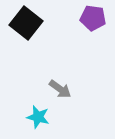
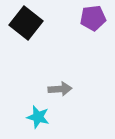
purple pentagon: rotated 15 degrees counterclockwise
gray arrow: rotated 40 degrees counterclockwise
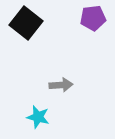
gray arrow: moved 1 px right, 4 px up
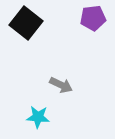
gray arrow: rotated 30 degrees clockwise
cyan star: rotated 10 degrees counterclockwise
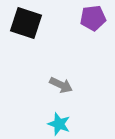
black square: rotated 20 degrees counterclockwise
cyan star: moved 21 px right, 7 px down; rotated 15 degrees clockwise
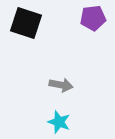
gray arrow: rotated 15 degrees counterclockwise
cyan star: moved 2 px up
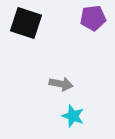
gray arrow: moved 1 px up
cyan star: moved 14 px right, 6 px up
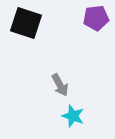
purple pentagon: moved 3 px right
gray arrow: moved 1 px left, 1 px down; rotated 50 degrees clockwise
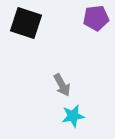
gray arrow: moved 2 px right
cyan star: rotated 30 degrees counterclockwise
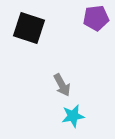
black square: moved 3 px right, 5 px down
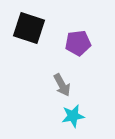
purple pentagon: moved 18 px left, 25 px down
